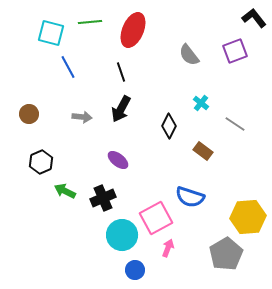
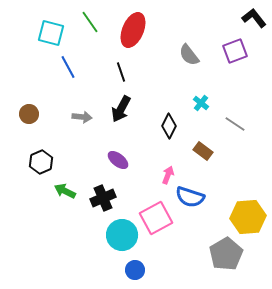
green line: rotated 60 degrees clockwise
pink arrow: moved 73 px up
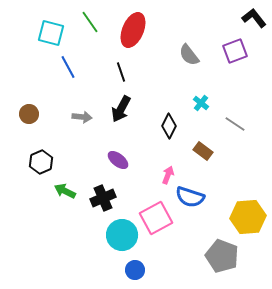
gray pentagon: moved 4 px left, 2 px down; rotated 20 degrees counterclockwise
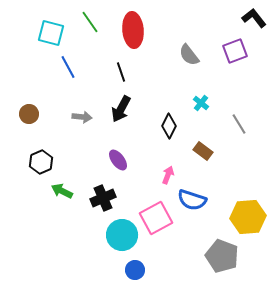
red ellipse: rotated 28 degrees counterclockwise
gray line: moved 4 px right; rotated 25 degrees clockwise
purple ellipse: rotated 15 degrees clockwise
green arrow: moved 3 px left
blue semicircle: moved 2 px right, 3 px down
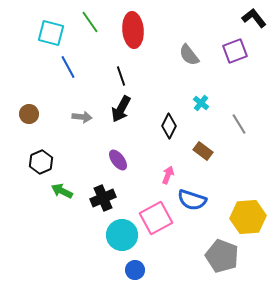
black line: moved 4 px down
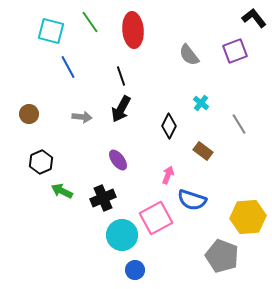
cyan square: moved 2 px up
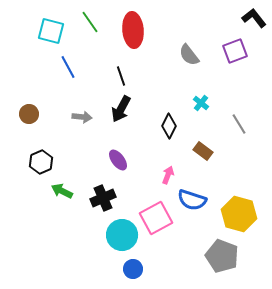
yellow hexagon: moved 9 px left, 3 px up; rotated 20 degrees clockwise
blue circle: moved 2 px left, 1 px up
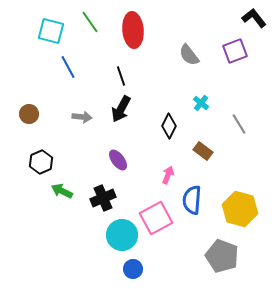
blue semicircle: rotated 76 degrees clockwise
yellow hexagon: moved 1 px right, 5 px up
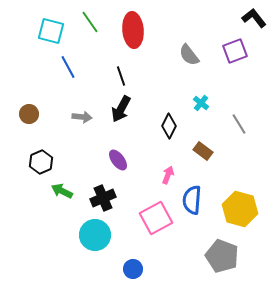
cyan circle: moved 27 px left
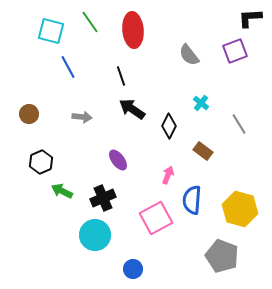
black L-shape: moved 4 px left; rotated 55 degrees counterclockwise
black arrow: moved 11 px right; rotated 96 degrees clockwise
